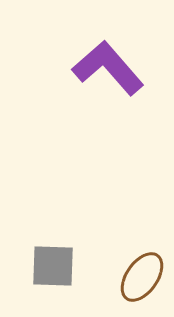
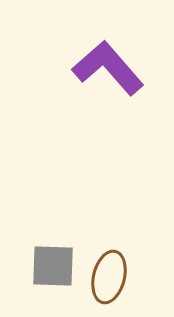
brown ellipse: moved 33 px left; rotated 21 degrees counterclockwise
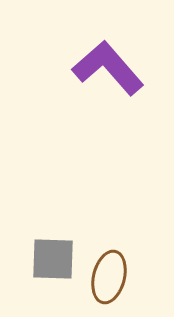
gray square: moved 7 px up
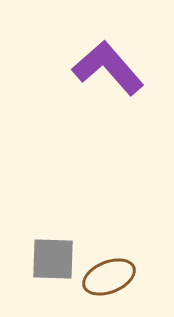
brown ellipse: rotated 54 degrees clockwise
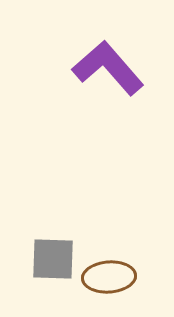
brown ellipse: rotated 18 degrees clockwise
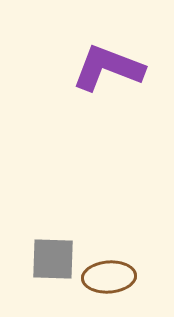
purple L-shape: rotated 28 degrees counterclockwise
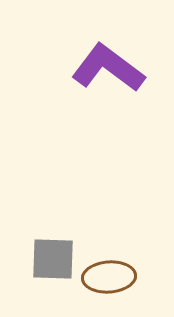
purple L-shape: rotated 16 degrees clockwise
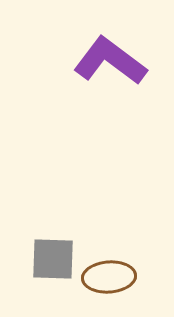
purple L-shape: moved 2 px right, 7 px up
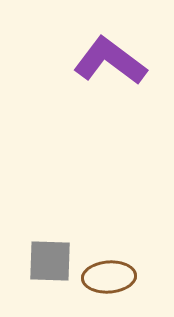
gray square: moved 3 px left, 2 px down
